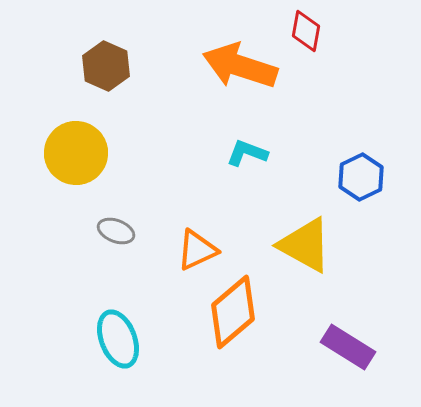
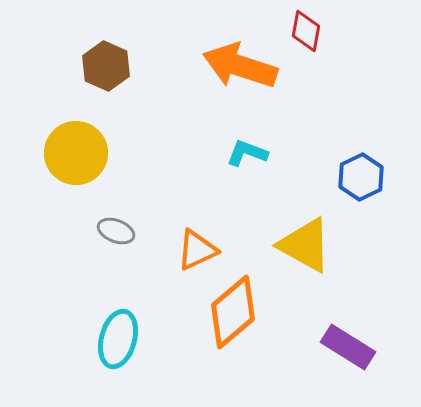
cyan ellipse: rotated 36 degrees clockwise
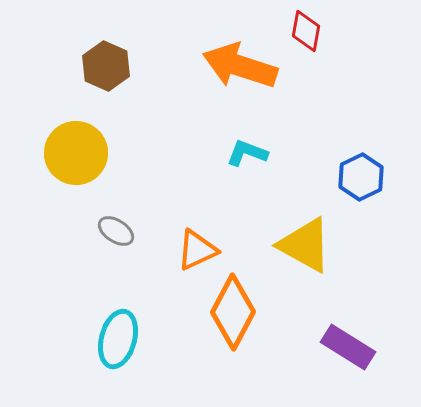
gray ellipse: rotated 12 degrees clockwise
orange diamond: rotated 22 degrees counterclockwise
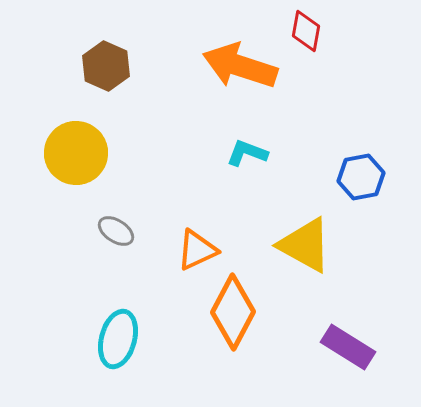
blue hexagon: rotated 15 degrees clockwise
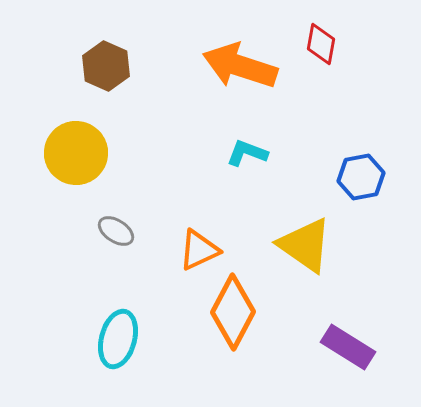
red diamond: moved 15 px right, 13 px down
yellow triangle: rotated 6 degrees clockwise
orange triangle: moved 2 px right
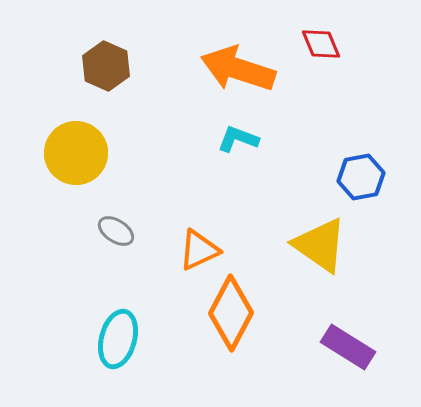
red diamond: rotated 33 degrees counterclockwise
orange arrow: moved 2 px left, 3 px down
cyan L-shape: moved 9 px left, 14 px up
yellow triangle: moved 15 px right
orange diamond: moved 2 px left, 1 px down
